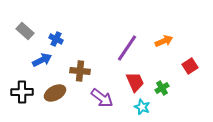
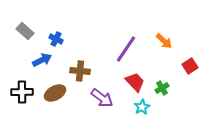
orange arrow: rotated 66 degrees clockwise
purple line: moved 1 px left, 1 px down
red trapezoid: rotated 20 degrees counterclockwise
cyan star: rotated 21 degrees clockwise
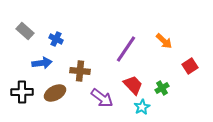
blue arrow: moved 3 px down; rotated 18 degrees clockwise
red trapezoid: moved 2 px left, 3 px down
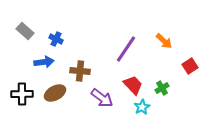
blue arrow: moved 2 px right, 1 px up
black cross: moved 2 px down
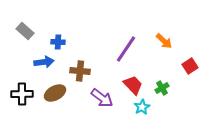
blue cross: moved 2 px right, 3 px down; rotated 24 degrees counterclockwise
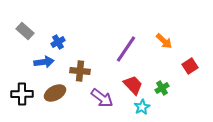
blue cross: rotated 32 degrees counterclockwise
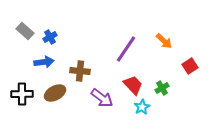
blue cross: moved 8 px left, 5 px up
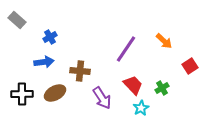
gray rectangle: moved 8 px left, 11 px up
purple arrow: rotated 20 degrees clockwise
cyan star: moved 1 px left, 1 px down
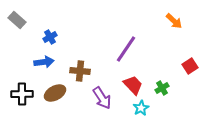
orange arrow: moved 10 px right, 20 px up
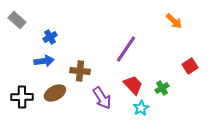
blue arrow: moved 1 px up
black cross: moved 3 px down
